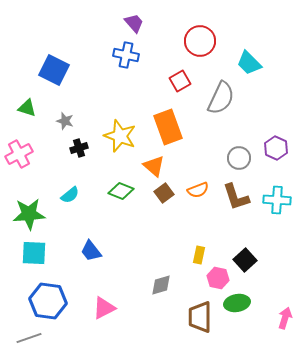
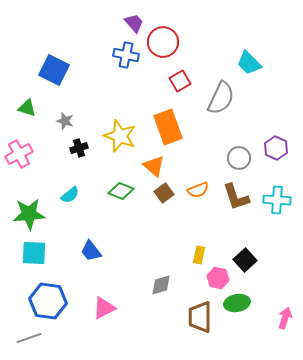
red circle: moved 37 px left, 1 px down
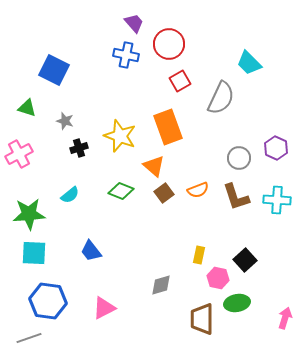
red circle: moved 6 px right, 2 px down
brown trapezoid: moved 2 px right, 2 px down
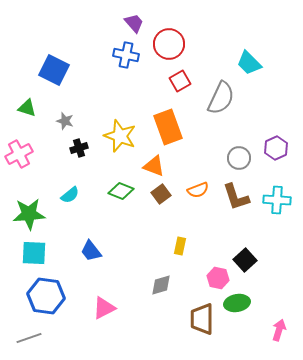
purple hexagon: rotated 10 degrees clockwise
orange triangle: rotated 20 degrees counterclockwise
brown square: moved 3 px left, 1 px down
yellow rectangle: moved 19 px left, 9 px up
blue hexagon: moved 2 px left, 5 px up
pink arrow: moved 6 px left, 12 px down
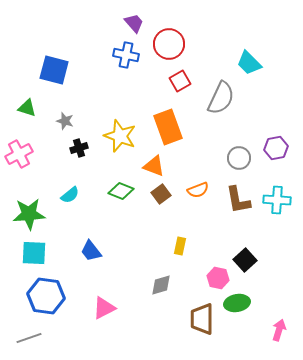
blue square: rotated 12 degrees counterclockwise
purple hexagon: rotated 15 degrees clockwise
brown L-shape: moved 2 px right, 3 px down; rotated 8 degrees clockwise
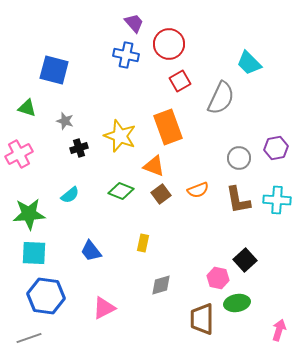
yellow rectangle: moved 37 px left, 3 px up
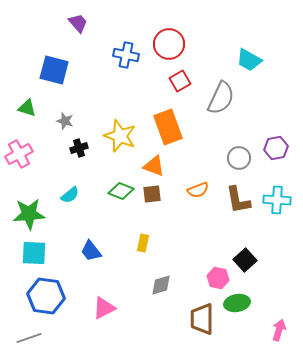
purple trapezoid: moved 56 px left
cyan trapezoid: moved 3 px up; rotated 16 degrees counterclockwise
brown square: moved 9 px left; rotated 30 degrees clockwise
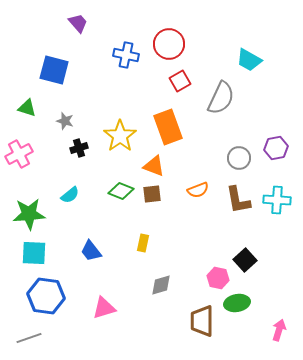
yellow star: rotated 16 degrees clockwise
pink triangle: rotated 10 degrees clockwise
brown trapezoid: moved 2 px down
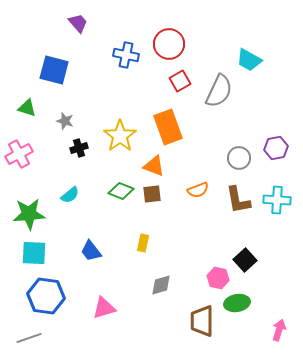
gray semicircle: moved 2 px left, 7 px up
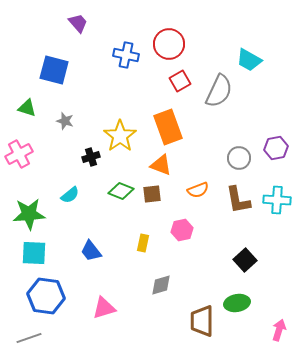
black cross: moved 12 px right, 9 px down
orange triangle: moved 7 px right, 1 px up
pink hexagon: moved 36 px left, 48 px up; rotated 25 degrees counterclockwise
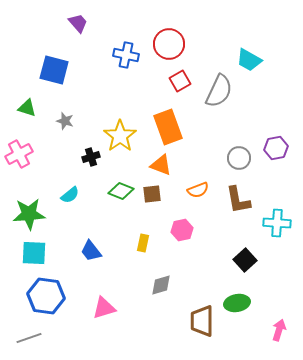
cyan cross: moved 23 px down
